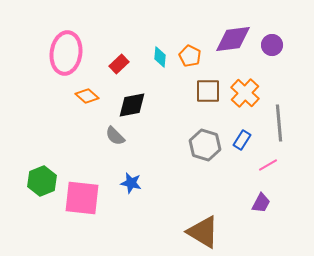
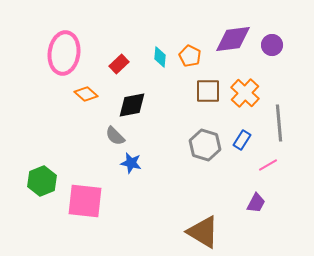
pink ellipse: moved 2 px left
orange diamond: moved 1 px left, 2 px up
blue star: moved 20 px up
pink square: moved 3 px right, 3 px down
purple trapezoid: moved 5 px left
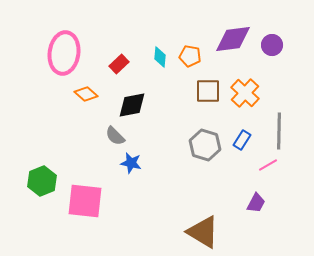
orange pentagon: rotated 15 degrees counterclockwise
gray line: moved 8 px down; rotated 6 degrees clockwise
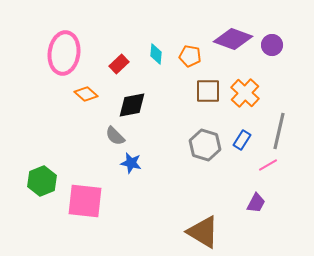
purple diamond: rotated 27 degrees clockwise
cyan diamond: moved 4 px left, 3 px up
gray line: rotated 12 degrees clockwise
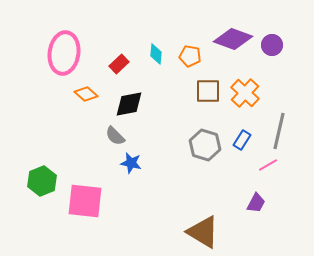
black diamond: moved 3 px left, 1 px up
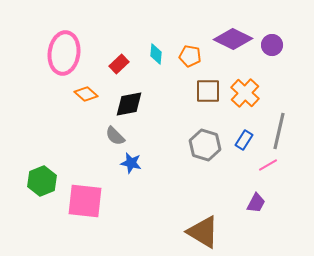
purple diamond: rotated 6 degrees clockwise
blue rectangle: moved 2 px right
